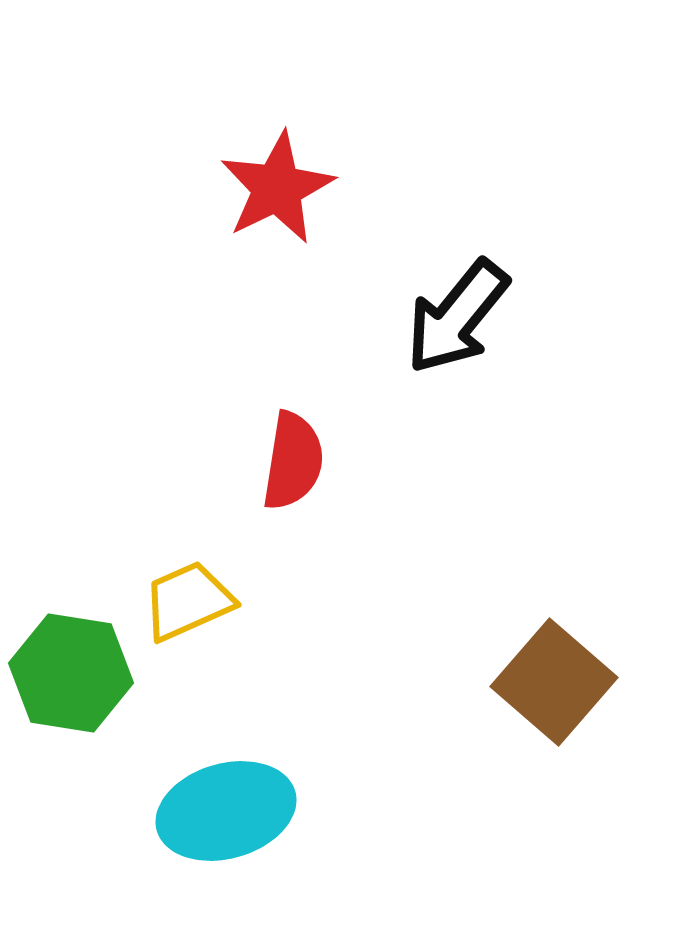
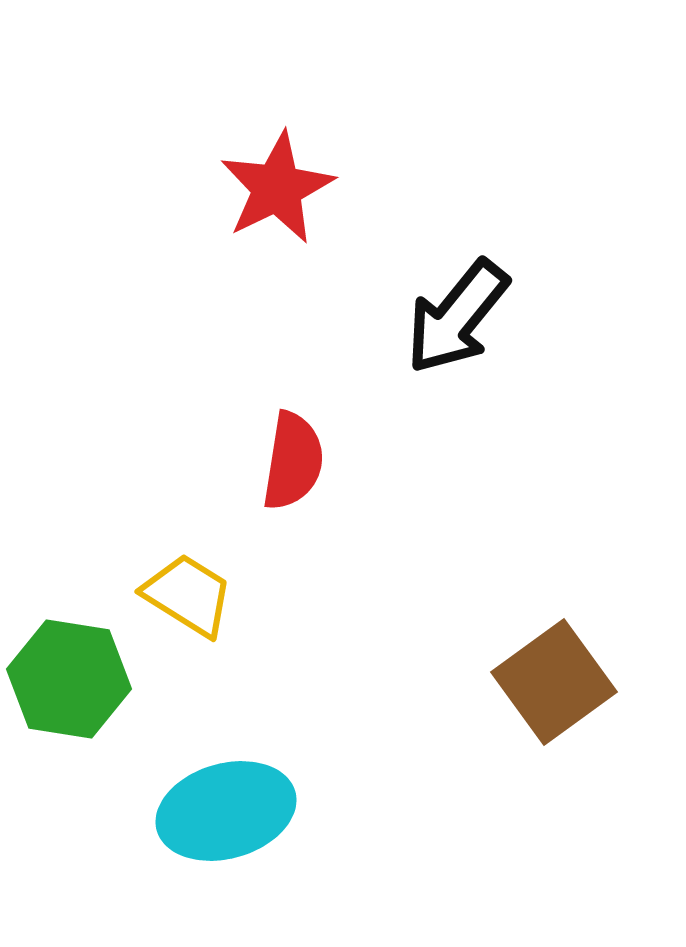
yellow trapezoid: moved 6 px up; rotated 56 degrees clockwise
green hexagon: moved 2 px left, 6 px down
brown square: rotated 13 degrees clockwise
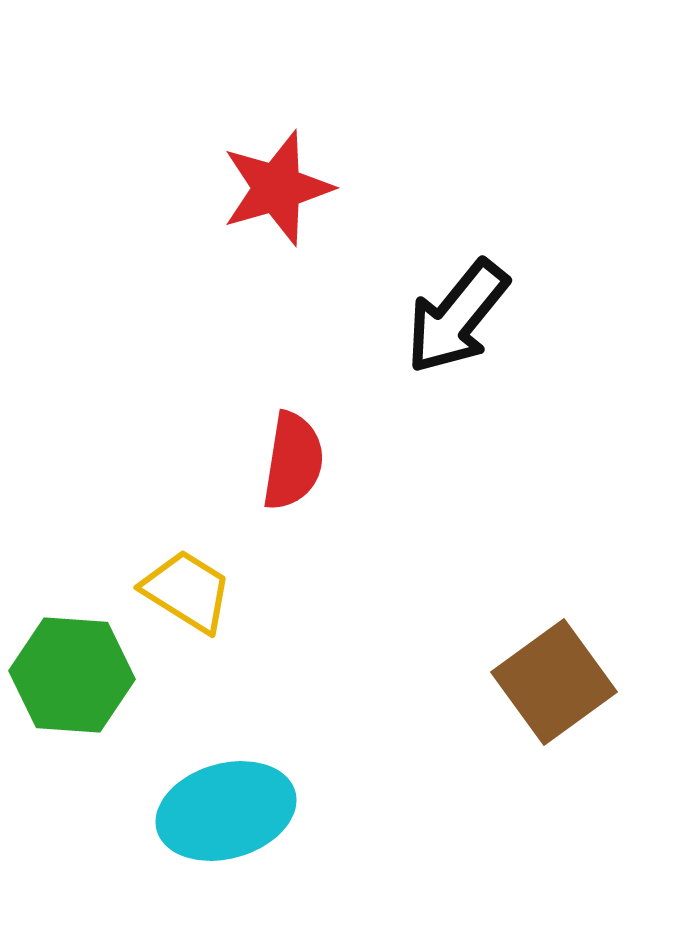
red star: rotated 10 degrees clockwise
yellow trapezoid: moved 1 px left, 4 px up
green hexagon: moved 3 px right, 4 px up; rotated 5 degrees counterclockwise
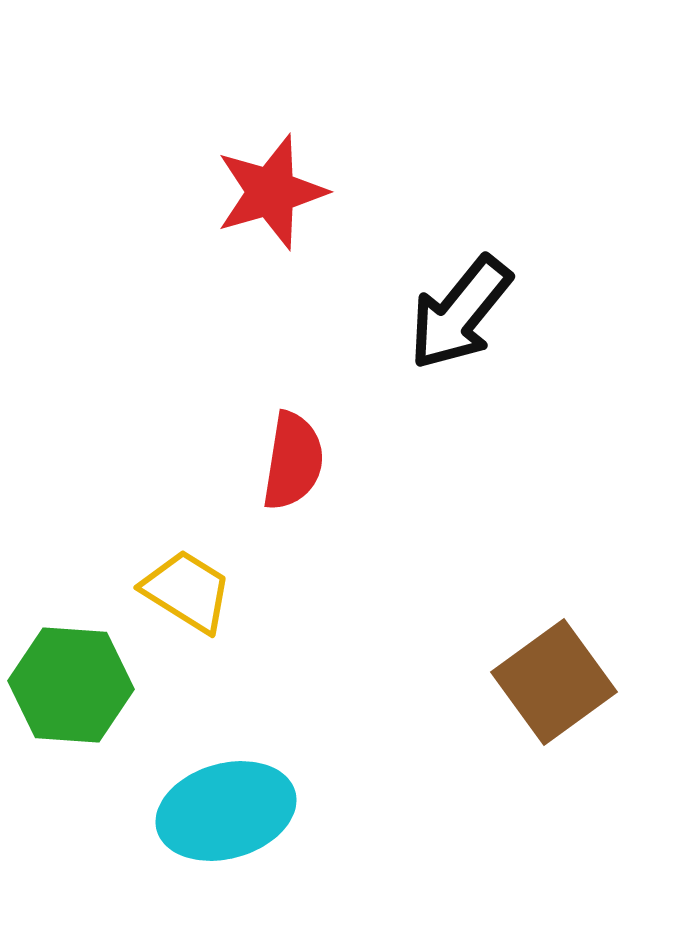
red star: moved 6 px left, 4 px down
black arrow: moved 3 px right, 4 px up
green hexagon: moved 1 px left, 10 px down
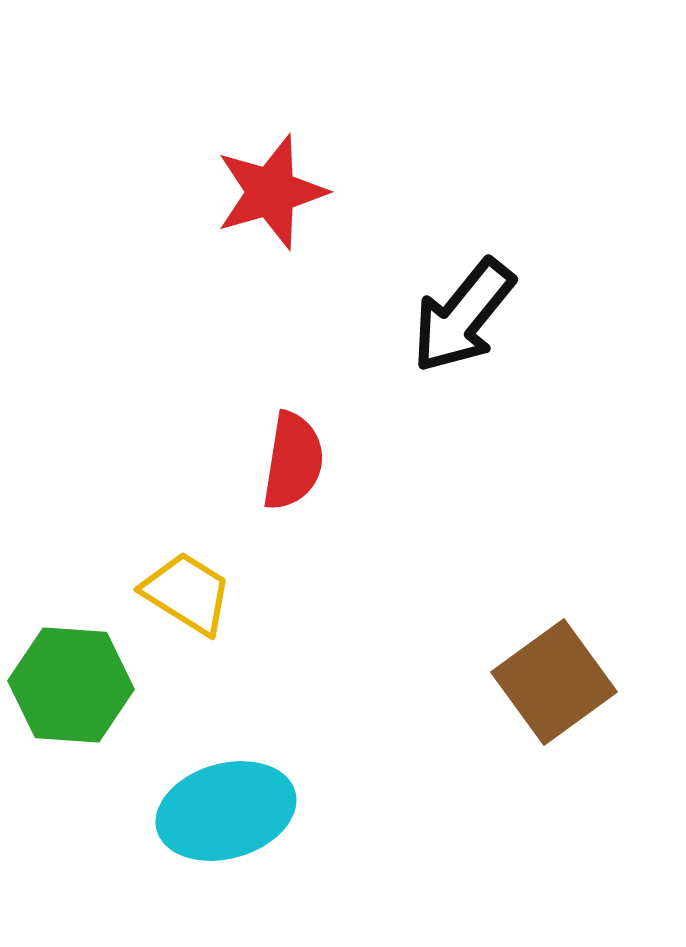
black arrow: moved 3 px right, 3 px down
yellow trapezoid: moved 2 px down
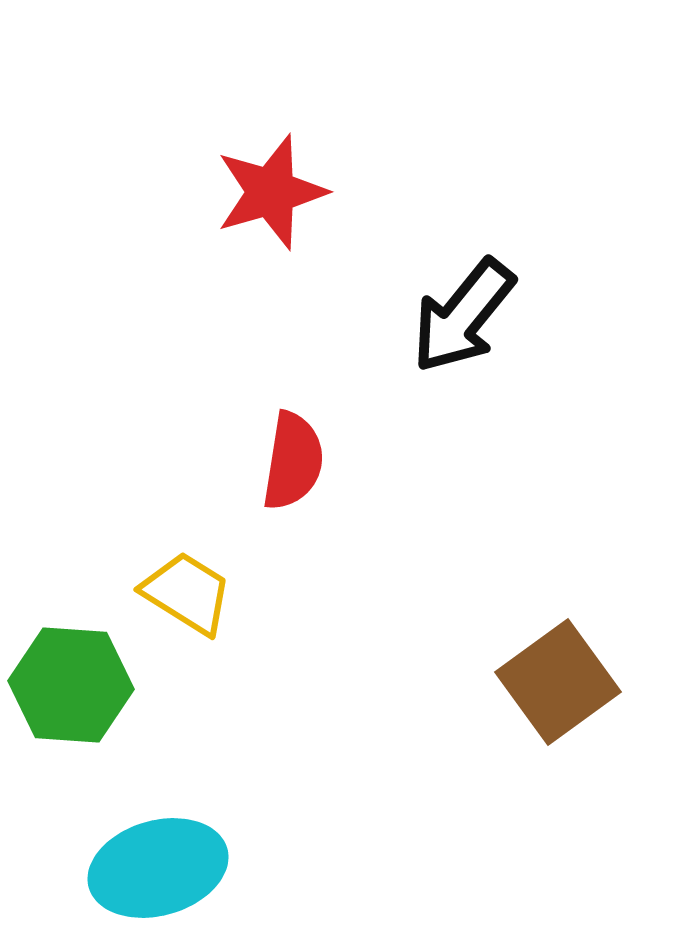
brown square: moved 4 px right
cyan ellipse: moved 68 px left, 57 px down
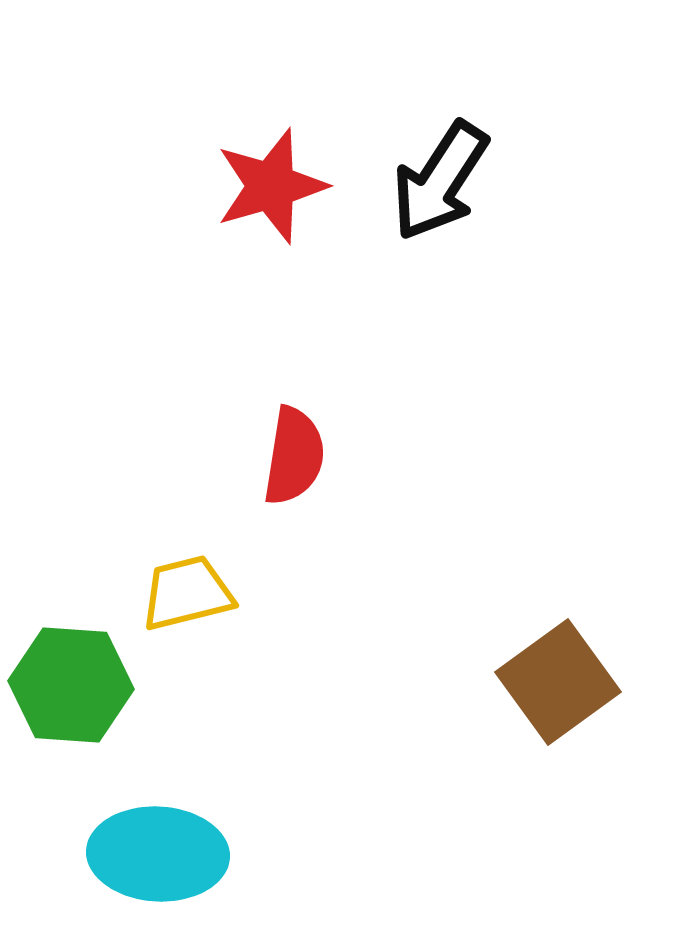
red star: moved 6 px up
black arrow: moved 23 px left, 135 px up; rotated 6 degrees counterclockwise
red semicircle: moved 1 px right, 5 px up
yellow trapezoid: rotated 46 degrees counterclockwise
cyan ellipse: moved 14 px up; rotated 19 degrees clockwise
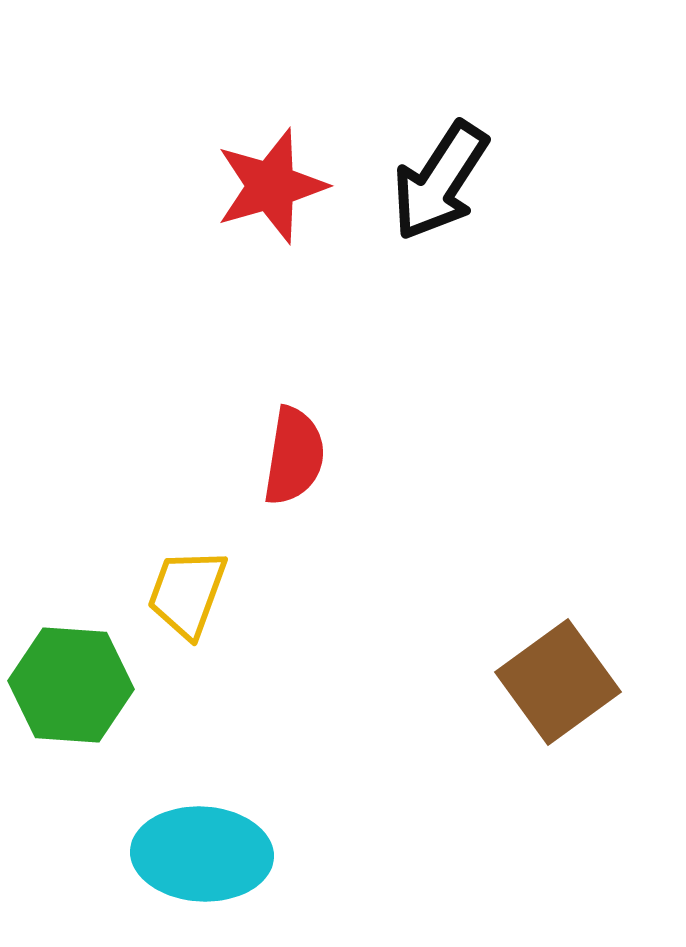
yellow trapezoid: rotated 56 degrees counterclockwise
cyan ellipse: moved 44 px right
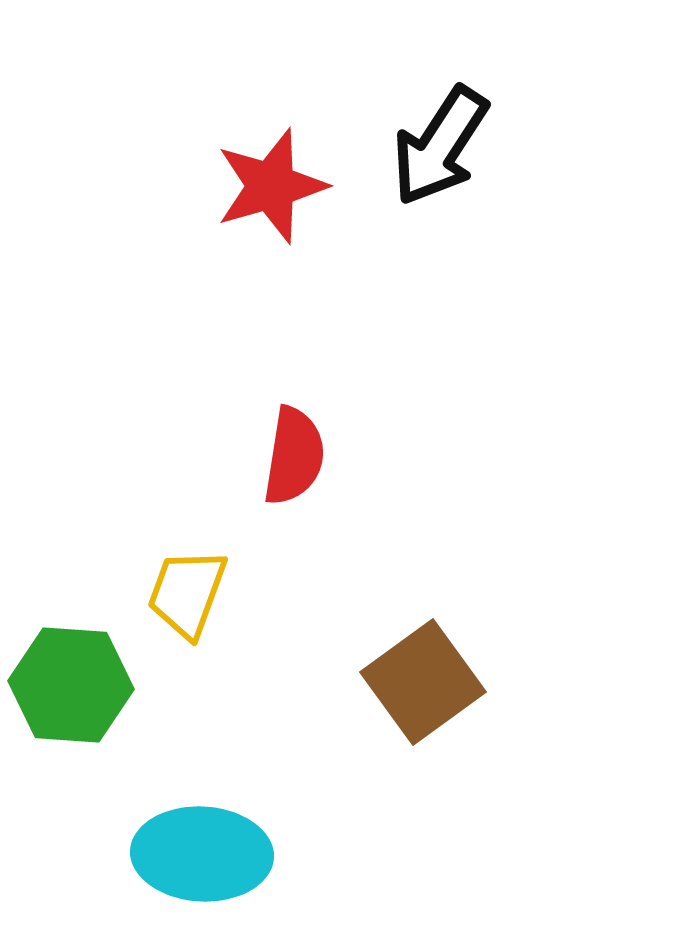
black arrow: moved 35 px up
brown square: moved 135 px left
